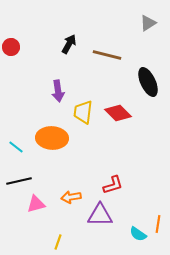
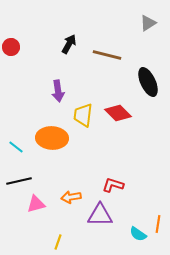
yellow trapezoid: moved 3 px down
red L-shape: rotated 145 degrees counterclockwise
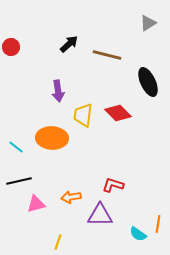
black arrow: rotated 18 degrees clockwise
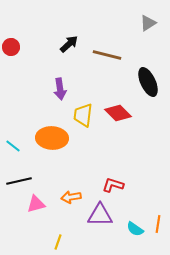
purple arrow: moved 2 px right, 2 px up
cyan line: moved 3 px left, 1 px up
cyan semicircle: moved 3 px left, 5 px up
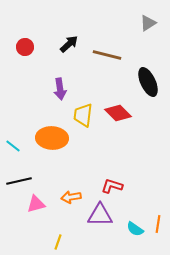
red circle: moved 14 px right
red L-shape: moved 1 px left, 1 px down
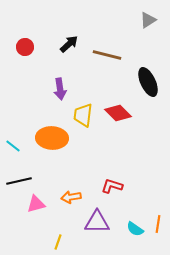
gray triangle: moved 3 px up
purple triangle: moved 3 px left, 7 px down
